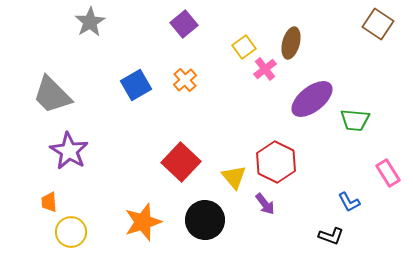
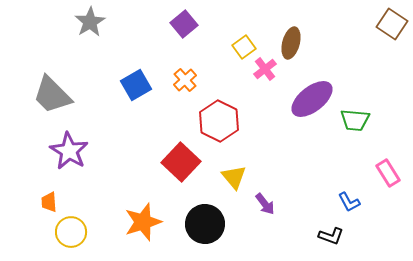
brown square: moved 14 px right
red hexagon: moved 57 px left, 41 px up
black circle: moved 4 px down
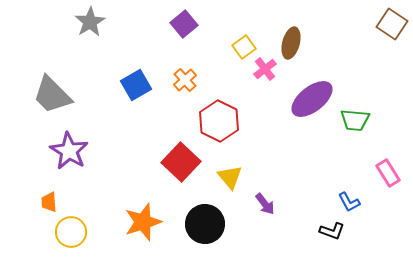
yellow triangle: moved 4 px left
black L-shape: moved 1 px right, 5 px up
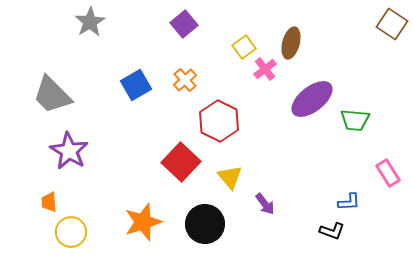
blue L-shape: rotated 65 degrees counterclockwise
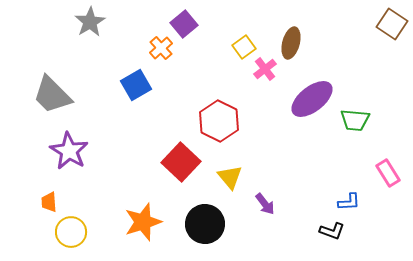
orange cross: moved 24 px left, 32 px up
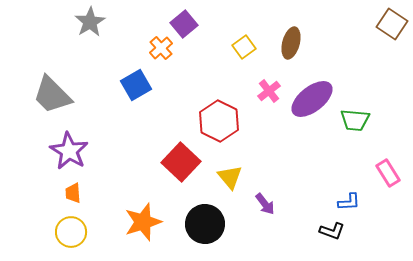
pink cross: moved 4 px right, 22 px down
orange trapezoid: moved 24 px right, 9 px up
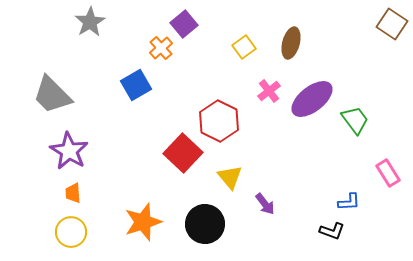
green trapezoid: rotated 132 degrees counterclockwise
red square: moved 2 px right, 9 px up
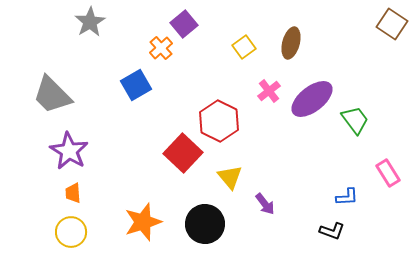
blue L-shape: moved 2 px left, 5 px up
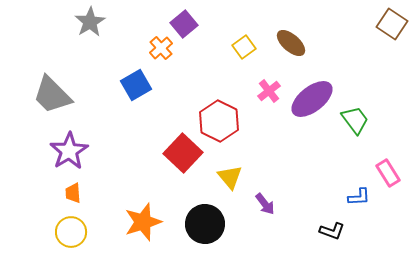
brown ellipse: rotated 64 degrees counterclockwise
purple star: rotated 9 degrees clockwise
blue L-shape: moved 12 px right
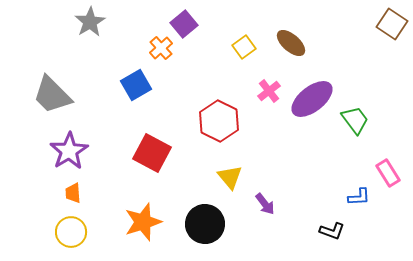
red square: moved 31 px left; rotated 15 degrees counterclockwise
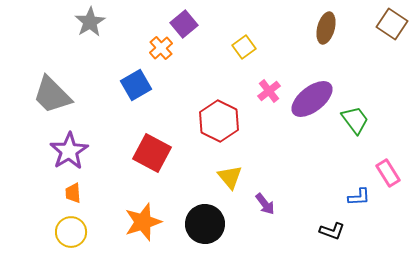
brown ellipse: moved 35 px right, 15 px up; rotated 64 degrees clockwise
